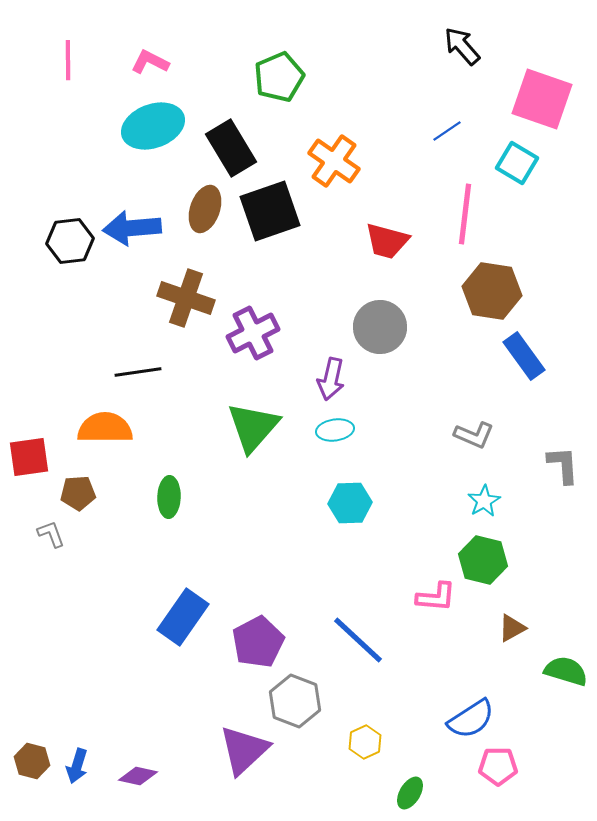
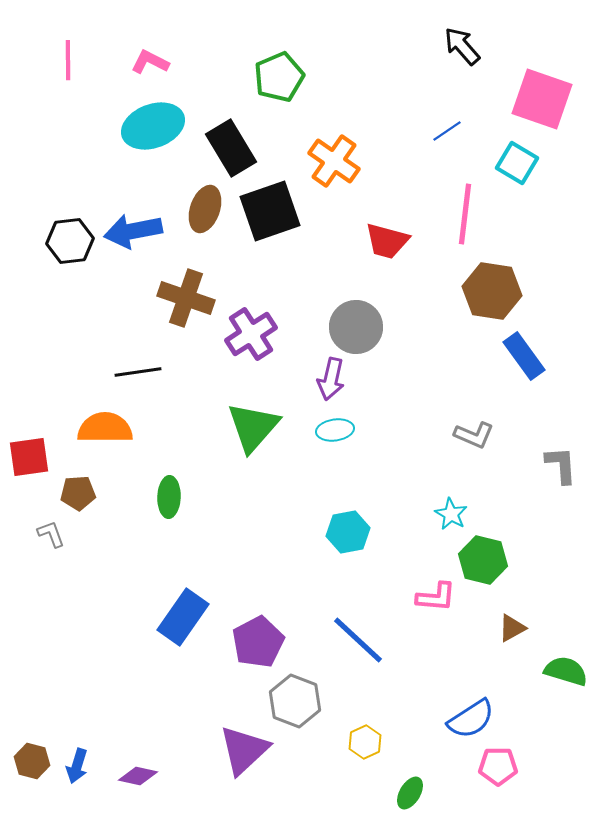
blue arrow at (132, 228): moved 1 px right, 3 px down; rotated 6 degrees counterclockwise
gray circle at (380, 327): moved 24 px left
purple cross at (253, 333): moved 2 px left, 1 px down; rotated 6 degrees counterclockwise
gray L-shape at (563, 465): moved 2 px left
cyan star at (484, 501): moved 33 px left, 13 px down; rotated 12 degrees counterclockwise
cyan hexagon at (350, 503): moved 2 px left, 29 px down; rotated 9 degrees counterclockwise
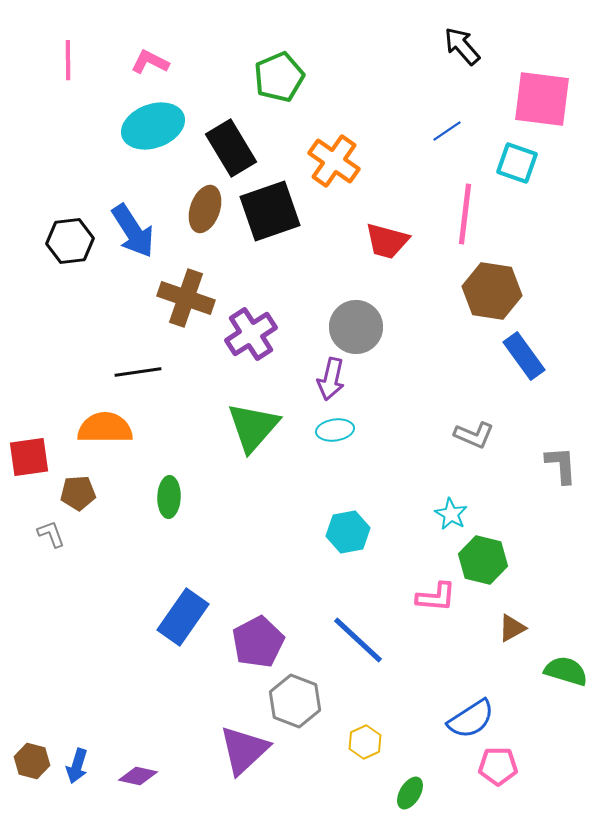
pink square at (542, 99): rotated 12 degrees counterclockwise
cyan square at (517, 163): rotated 12 degrees counterclockwise
blue arrow at (133, 231): rotated 112 degrees counterclockwise
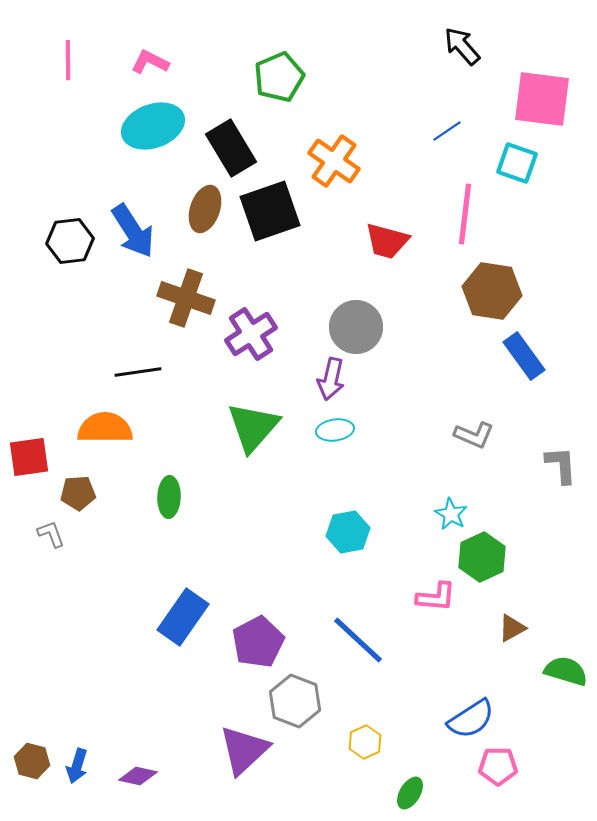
green hexagon at (483, 560): moved 1 px left, 3 px up; rotated 21 degrees clockwise
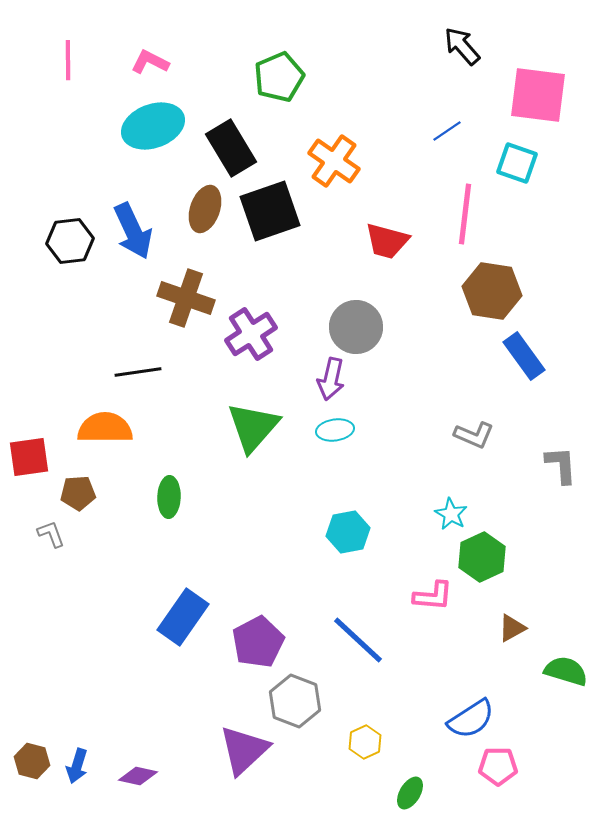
pink square at (542, 99): moved 4 px left, 4 px up
blue arrow at (133, 231): rotated 8 degrees clockwise
pink L-shape at (436, 597): moved 3 px left, 1 px up
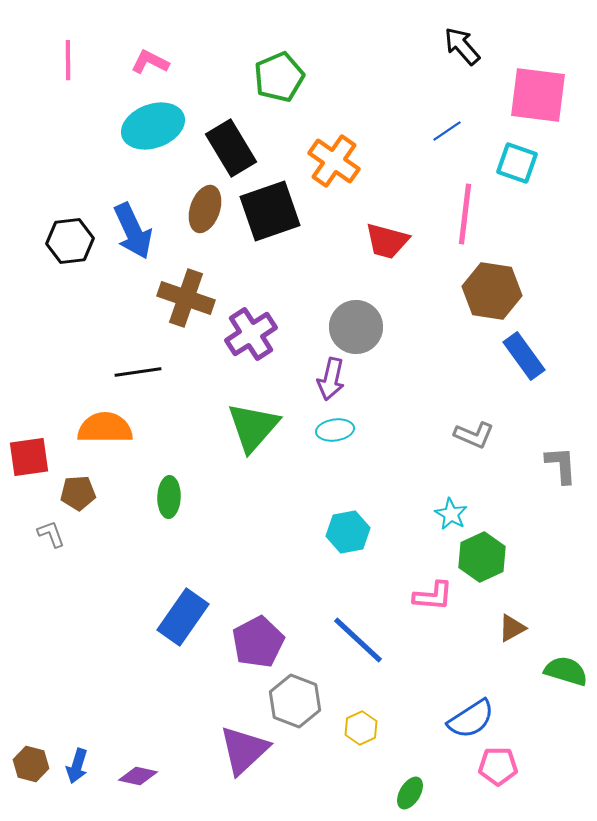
yellow hexagon at (365, 742): moved 4 px left, 14 px up
brown hexagon at (32, 761): moved 1 px left, 3 px down
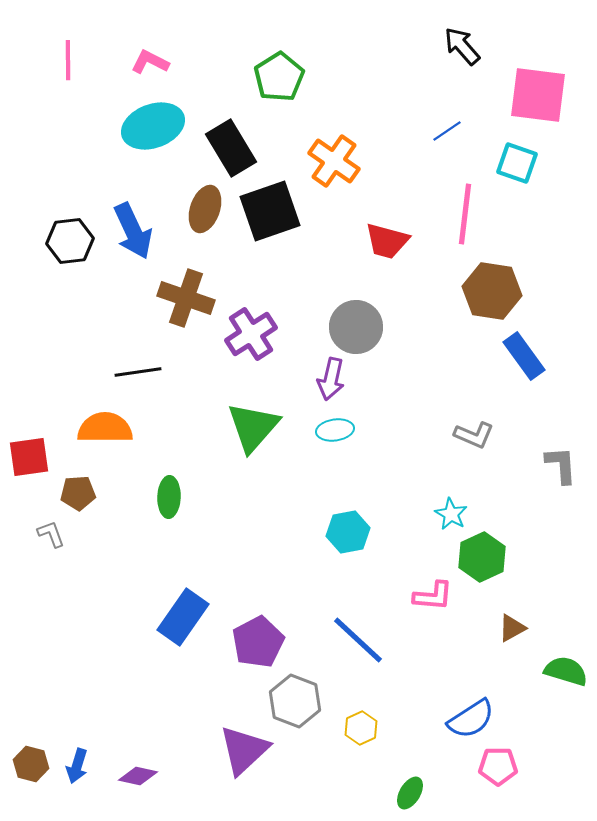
green pentagon at (279, 77): rotated 9 degrees counterclockwise
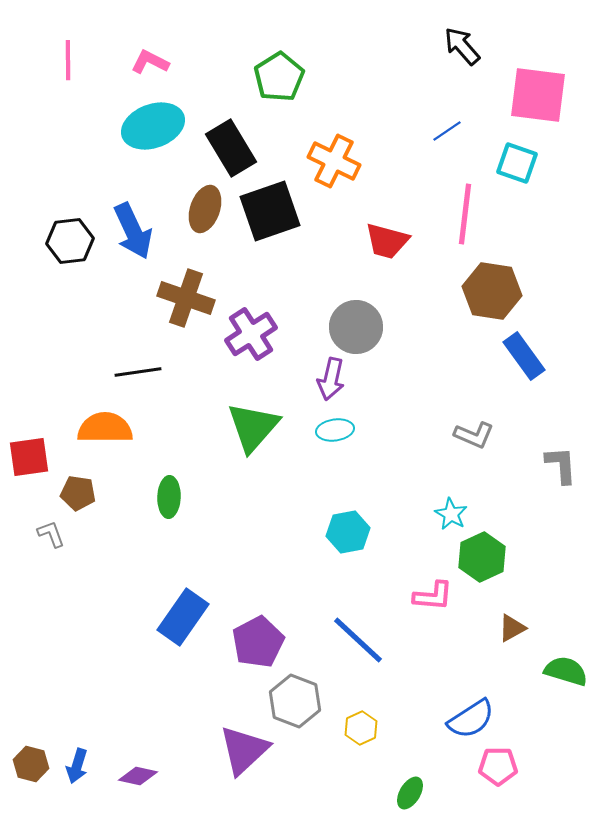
orange cross at (334, 161): rotated 9 degrees counterclockwise
brown pentagon at (78, 493): rotated 12 degrees clockwise
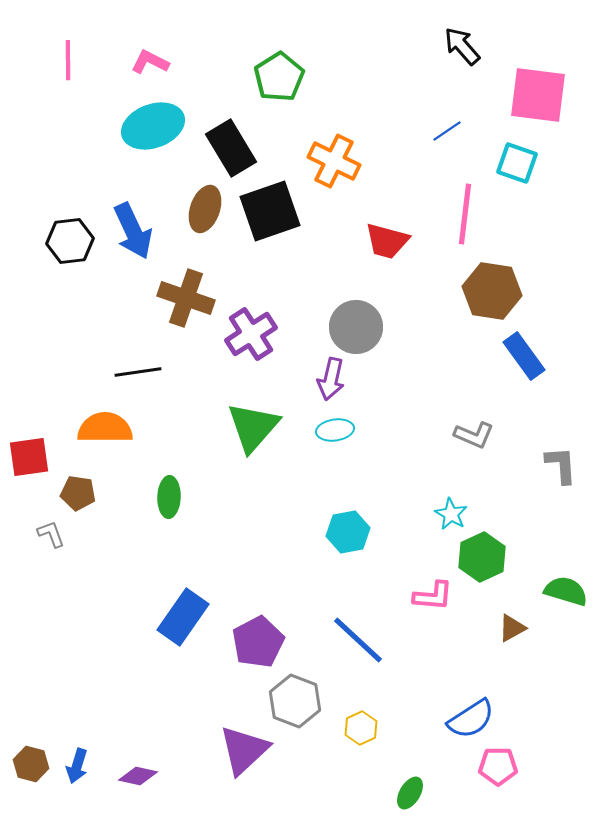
green semicircle at (566, 671): moved 80 px up
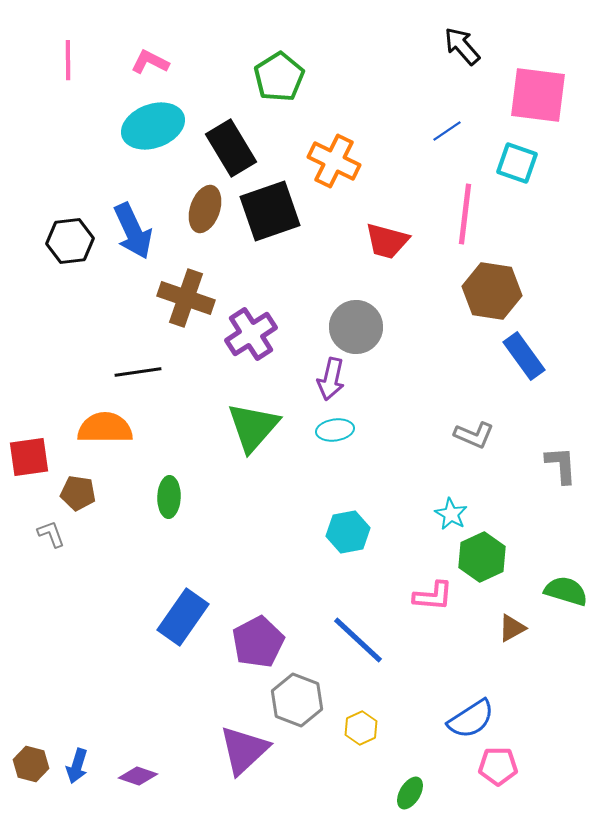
gray hexagon at (295, 701): moved 2 px right, 1 px up
purple diamond at (138, 776): rotated 6 degrees clockwise
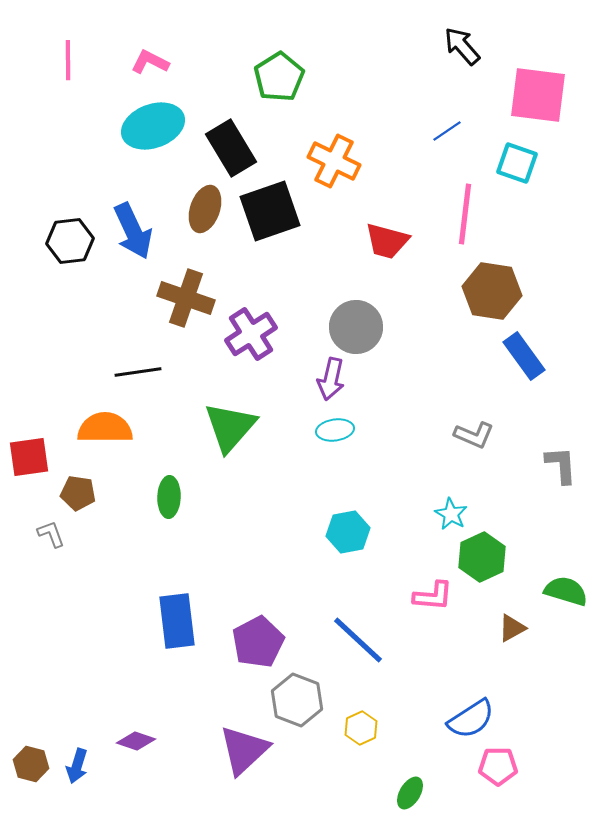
green triangle at (253, 427): moved 23 px left
blue rectangle at (183, 617): moved 6 px left, 4 px down; rotated 42 degrees counterclockwise
purple diamond at (138, 776): moved 2 px left, 35 px up
